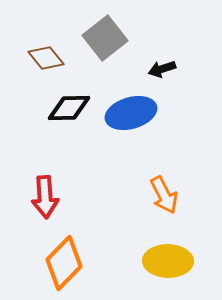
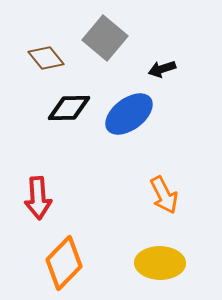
gray square: rotated 12 degrees counterclockwise
blue ellipse: moved 2 px left, 1 px down; rotated 21 degrees counterclockwise
red arrow: moved 7 px left, 1 px down
yellow ellipse: moved 8 px left, 2 px down
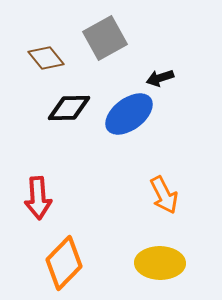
gray square: rotated 21 degrees clockwise
black arrow: moved 2 px left, 9 px down
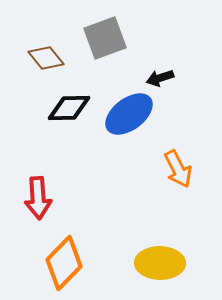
gray square: rotated 9 degrees clockwise
orange arrow: moved 14 px right, 26 px up
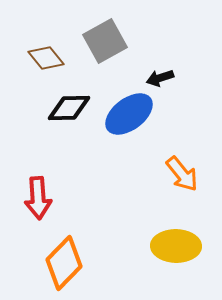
gray square: moved 3 px down; rotated 9 degrees counterclockwise
orange arrow: moved 4 px right, 5 px down; rotated 12 degrees counterclockwise
yellow ellipse: moved 16 px right, 17 px up
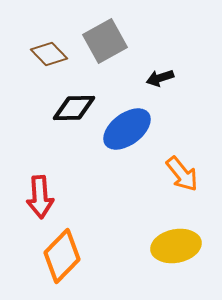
brown diamond: moved 3 px right, 4 px up; rotated 6 degrees counterclockwise
black diamond: moved 5 px right
blue ellipse: moved 2 px left, 15 px down
red arrow: moved 2 px right, 1 px up
yellow ellipse: rotated 12 degrees counterclockwise
orange diamond: moved 2 px left, 7 px up
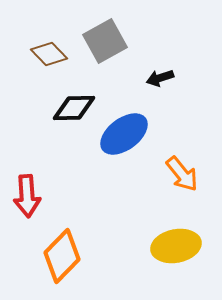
blue ellipse: moved 3 px left, 5 px down
red arrow: moved 13 px left, 1 px up
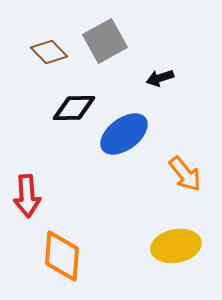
brown diamond: moved 2 px up
orange arrow: moved 3 px right
orange diamond: rotated 40 degrees counterclockwise
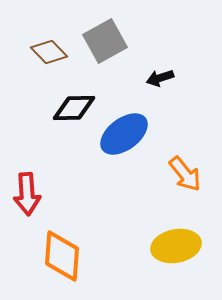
red arrow: moved 2 px up
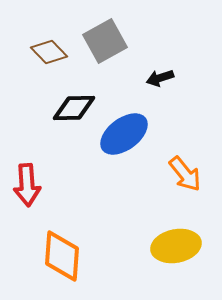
red arrow: moved 9 px up
